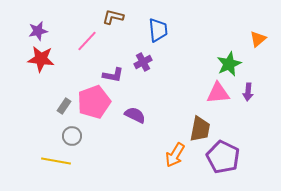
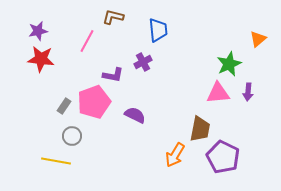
pink line: rotated 15 degrees counterclockwise
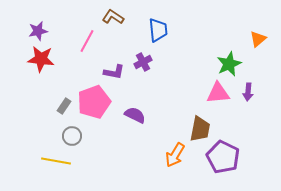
brown L-shape: rotated 20 degrees clockwise
purple L-shape: moved 1 px right, 3 px up
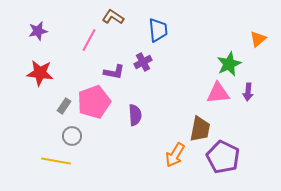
pink line: moved 2 px right, 1 px up
red star: moved 1 px left, 14 px down
purple semicircle: rotated 60 degrees clockwise
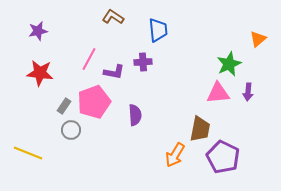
pink line: moved 19 px down
purple cross: rotated 24 degrees clockwise
gray circle: moved 1 px left, 6 px up
yellow line: moved 28 px left, 8 px up; rotated 12 degrees clockwise
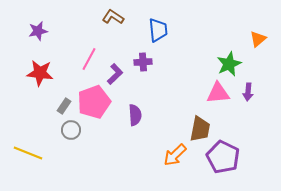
purple L-shape: moved 1 px right, 2 px down; rotated 55 degrees counterclockwise
orange arrow: rotated 15 degrees clockwise
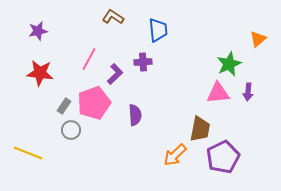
pink pentagon: moved 1 px down
purple pentagon: rotated 20 degrees clockwise
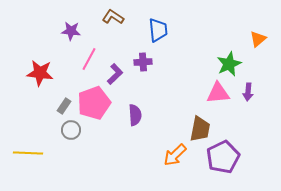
purple star: moved 33 px right; rotated 18 degrees clockwise
yellow line: rotated 20 degrees counterclockwise
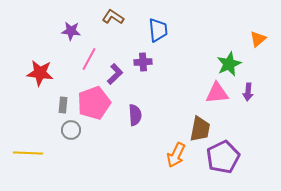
pink triangle: moved 1 px left
gray rectangle: moved 1 px left, 1 px up; rotated 28 degrees counterclockwise
orange arrow: moved 1 px right; rotated 20 degrees counterclockwise
